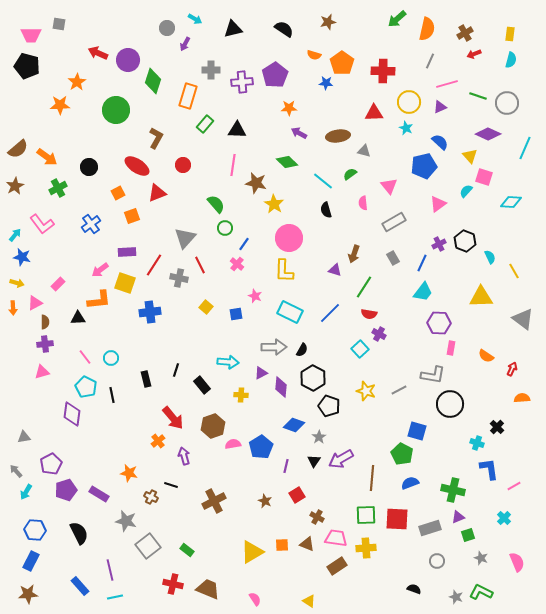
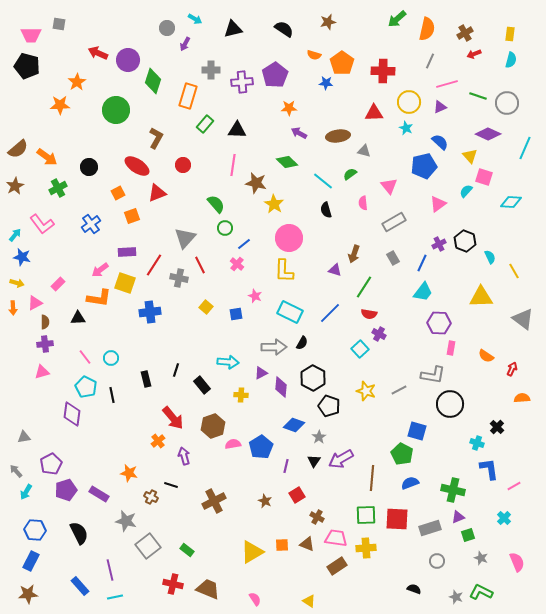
blue line at (244, 244): rotated 16 degrees clockwise
orange L-shape at (99, 300): moved 2 px up; rotated 15 degrees clockwise
black semicircle at (302, 350): moved 7 px up
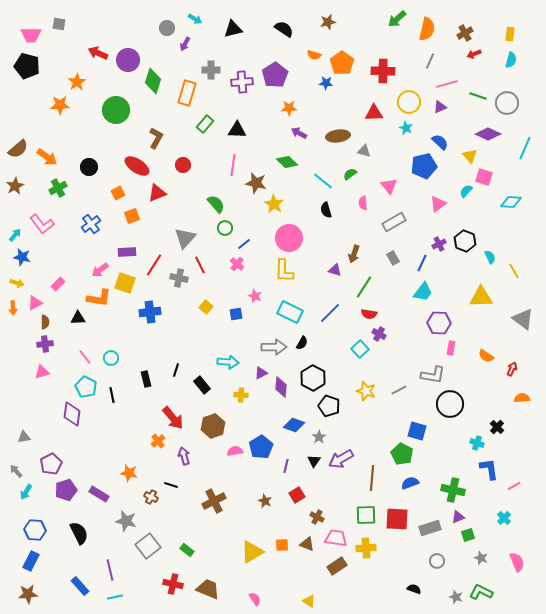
orange rectangle at (188, 96): moved 1 px left, 3 px up
pink semicircle at (233, 444): moved 2 px right, 7 px down
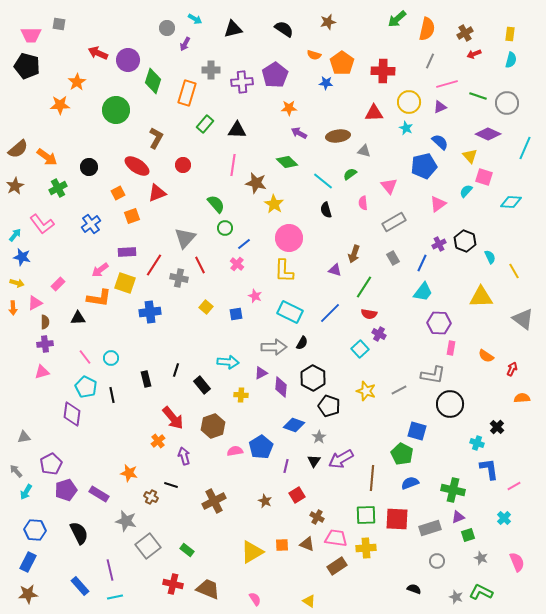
blue rectangle at (31, 561): moved 3 px left, 1 px down
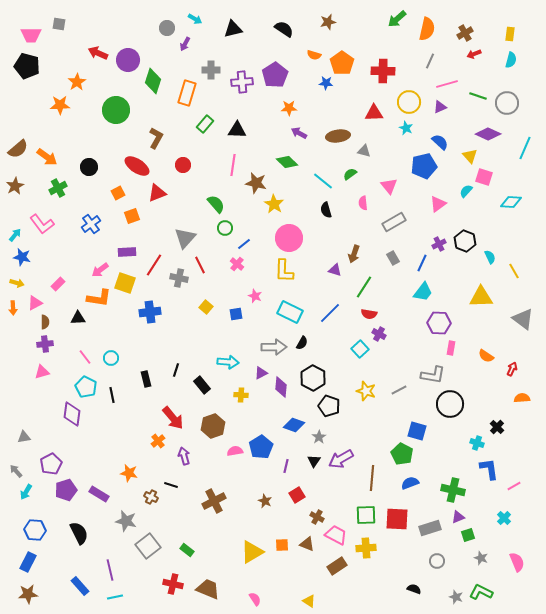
pink trapezoid at (336, 538): moved 3 px up; rotated 20 degrees clockwise
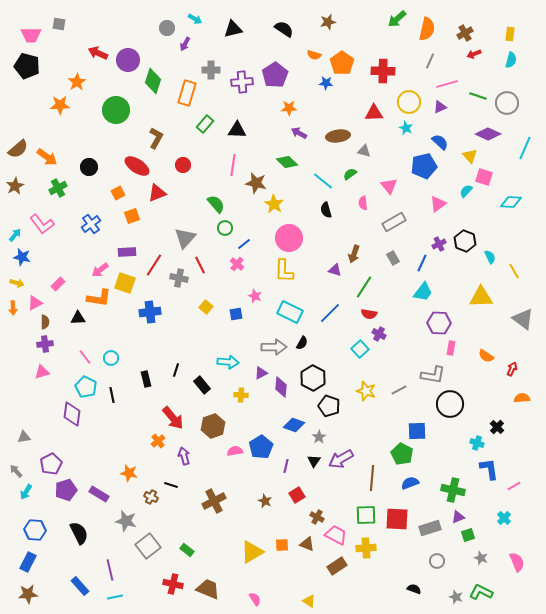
blue square at (417, 431): rotated 18 degrees counterclockwise
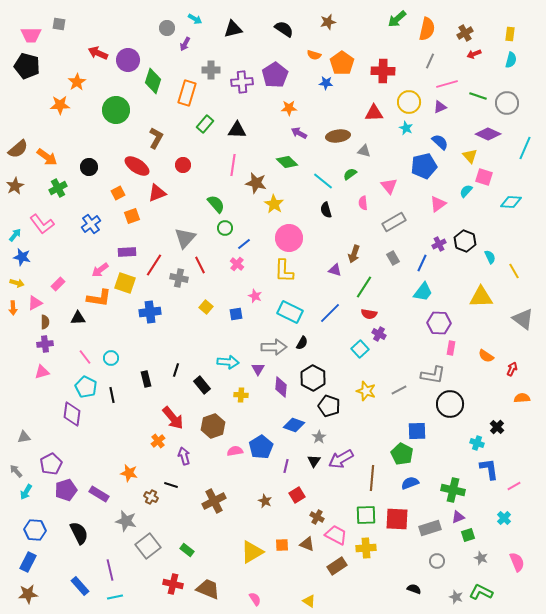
purple triangle at (261, 373): moved 3 px left, 4 px up; rotated 32 degrees counterclockwise
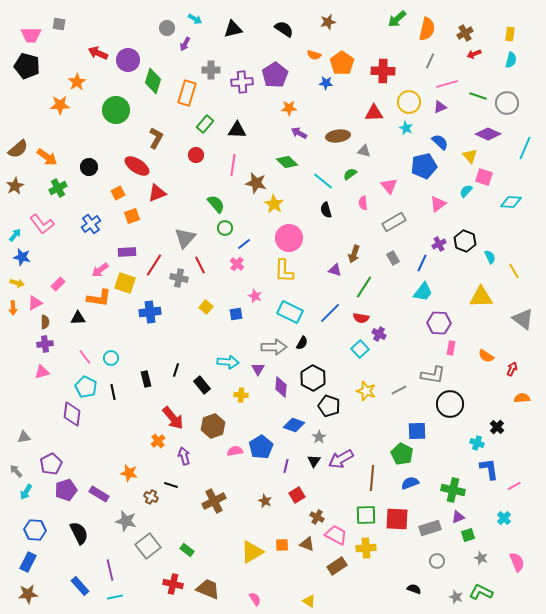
red circle at (183, 165): moved 13 px right, 10 px up
red semicircle at (369, 314): moved 8 px left, 4 px down
black line at (112, 395): moved 1 px right, 3 px up
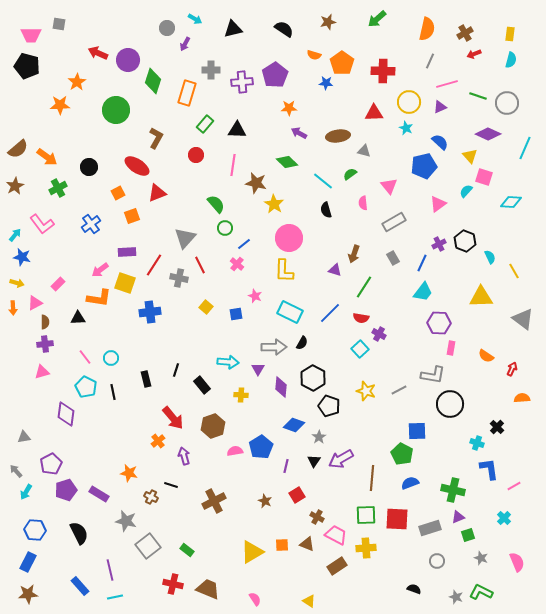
green arrow at (397, 19): moved 20 px left
purple diamond at (72, 414): moved 6 px left
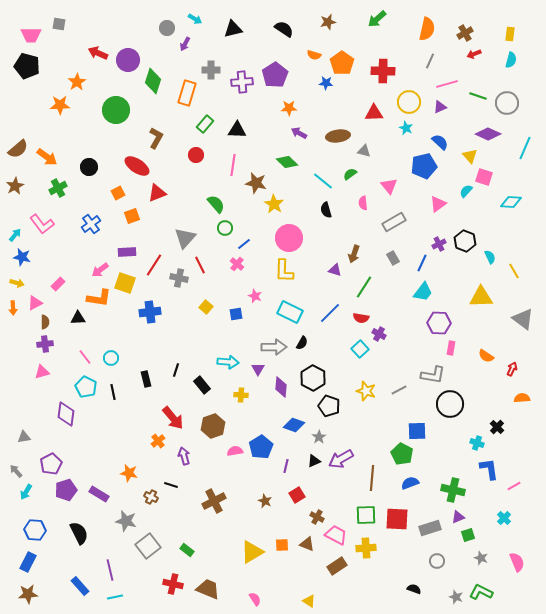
black triangle at (314, 461): rotated 32 degrees clockwise
